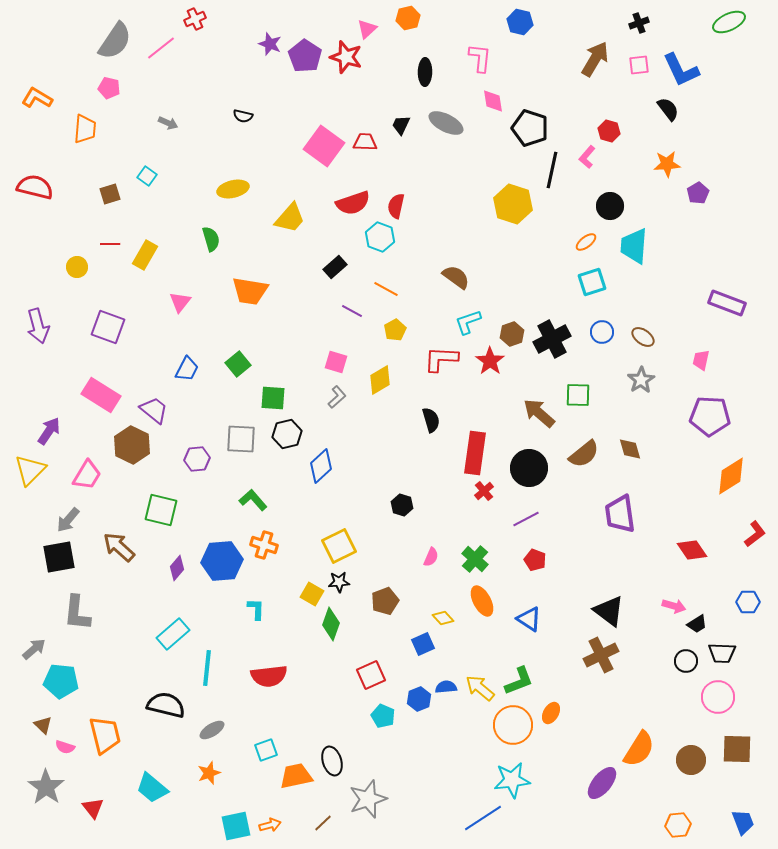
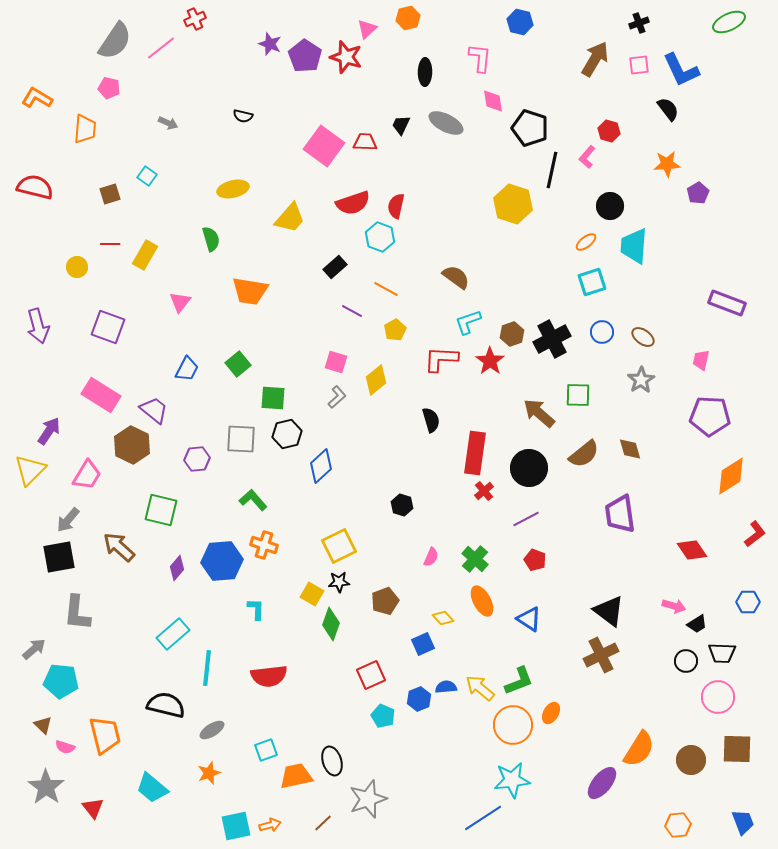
yellow diamond at (380, 380): moved 4 px left; rotated 8 degrees counterclockwise
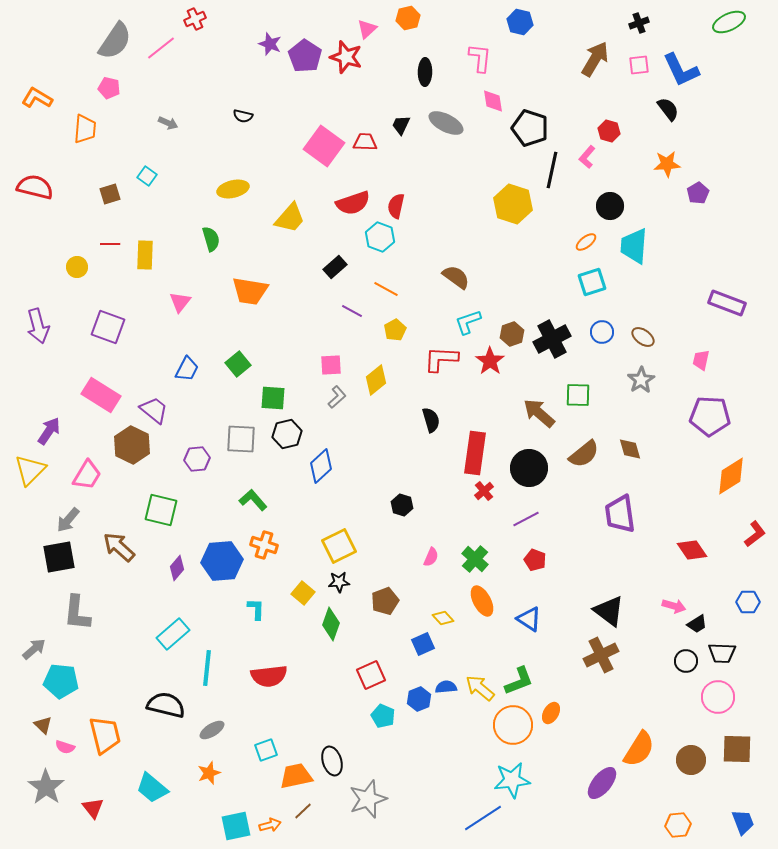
yellow rectangle at (145, 255): rotated 28 degrees counterclockwise
pink square at (336, 362): moved 5 px left, 3 px down; rotated 20 degrees counterclockwise
yellow square at (312, 594): moved 9 px left, 1 px up; rotated 10 degrees clockwise
brown line at (323, 823): moved 20 px left, 12 px up
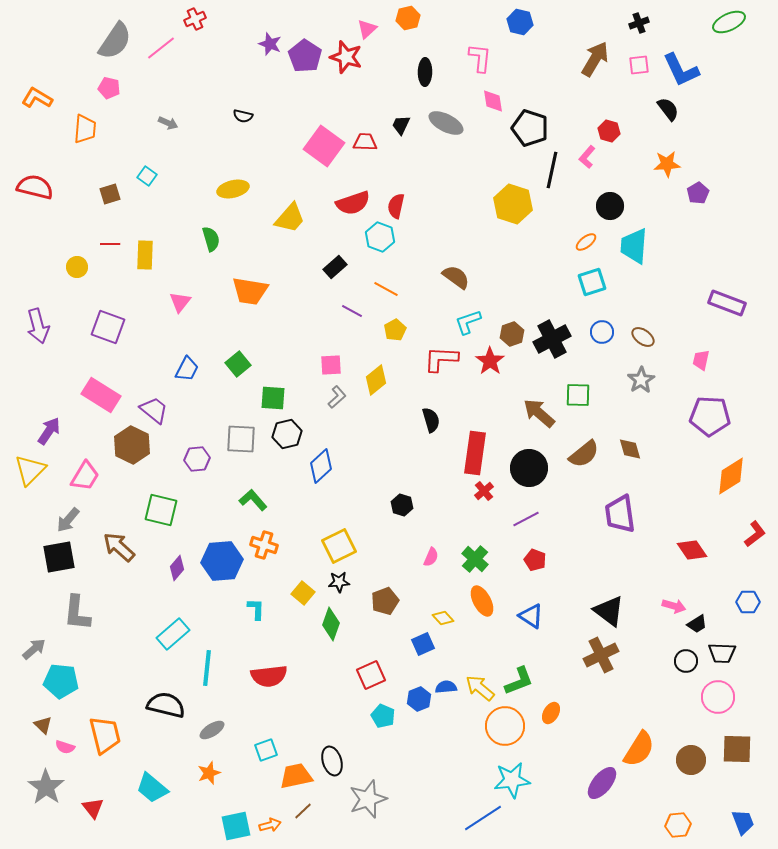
pink trapezoid at (87, 475): moved 2 px left, 1 px down
blue triangle at (529, 619): moved 2 px right, 3 px up
orange circle at (513, 725): moved 8 px left, 1 px down
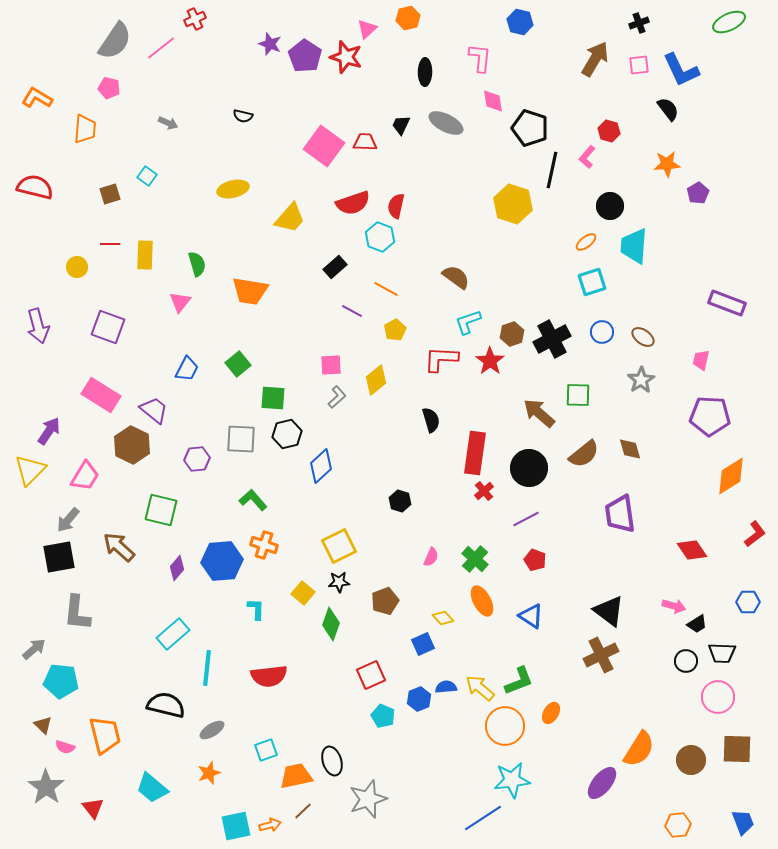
green semicircle at (211, 239): moved 14 px left, 25 px down
black hexagon at (402, 505): moved 2 px left, 4 px up
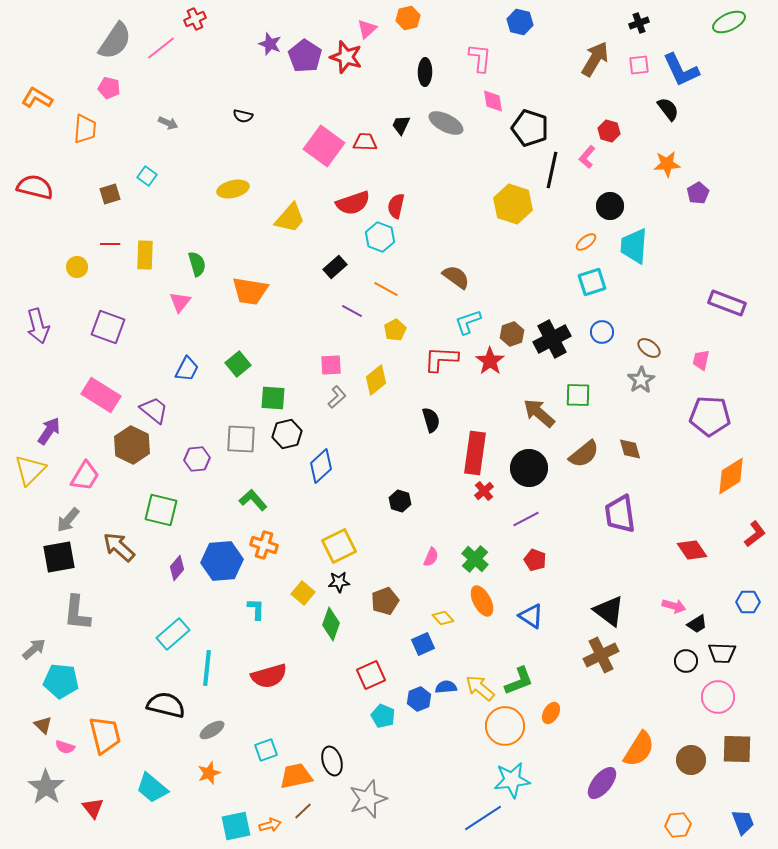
brown ellipse at (643, 337): moved 6 px right, 11 px down
red semicircle at (269, 676): rotated 9 degrees counterclockwise
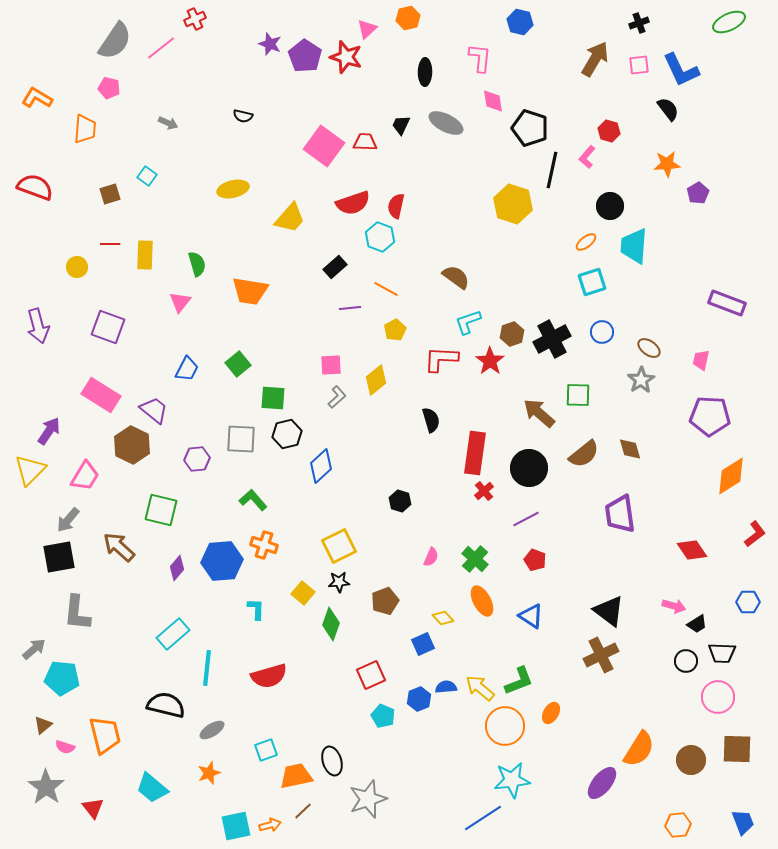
red semicircle at (35, 187): rotated 6 degrees clockwise
purple line at (352, 311): moved 2 px left, 3 px up; rotated 35 degrees counterclockwise
cyan pentagon at (61, 681): moved 1 px right, 3 px up
brown triangle at (43, 725): rotated 36 degrees clockwise
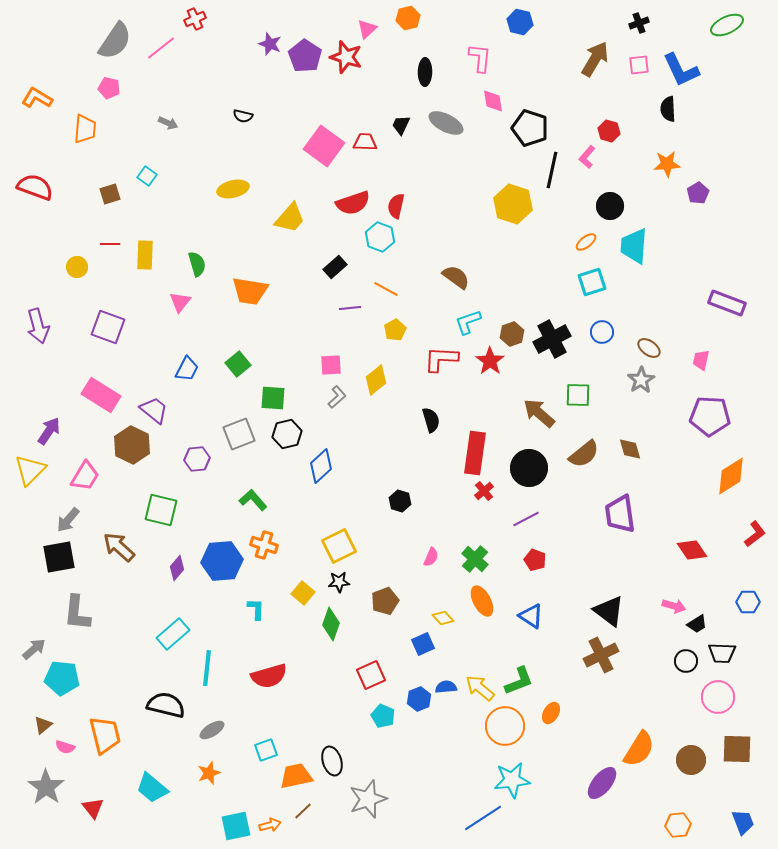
green ellipse at (729, 22): moved 2 px left, 3 px down
black semicircle at (668, 109): rotated 145 degrees counterclockwise
gray square at (241, 439): moved 2 px left, 5 px up; rotated 24 degrees counterclockwise
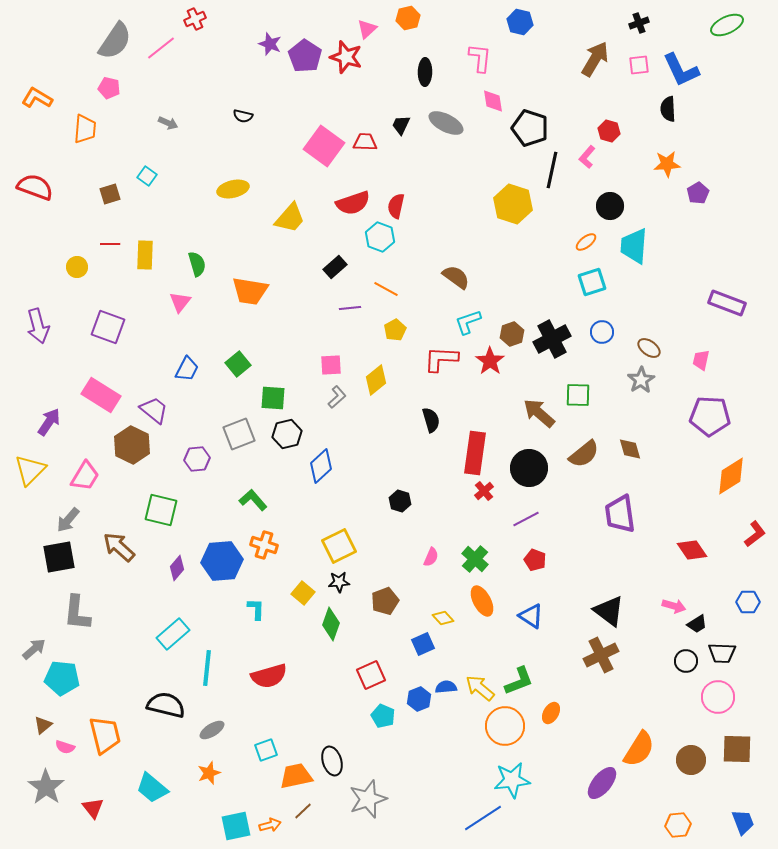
purple arrow at (49, 431): moved 9 px up
